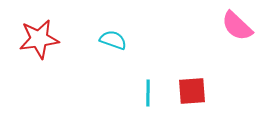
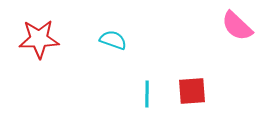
red star: rotated 6 degrees clockwise
cyan line: moved 1 px left, 1 px down
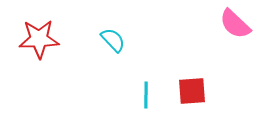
pink semicircle: moved 2 px left, 2 px up
cyan semicircle: rotated 28 degrees clockwise
cyan line: moved 1 px left, 1 px down
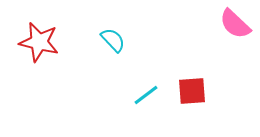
red star: moved 3 px down; rotated 15 degrees clockwise
cyan line: rotated 52 degrees clockwise
